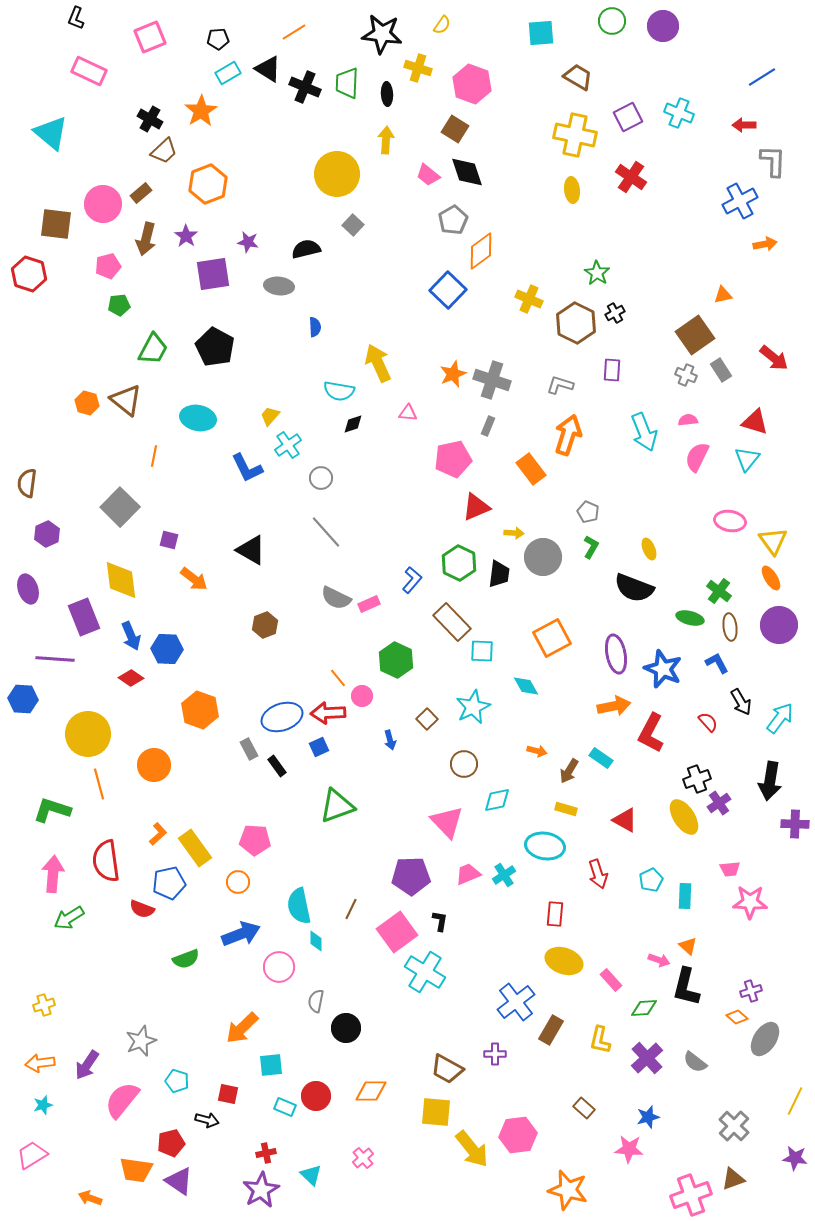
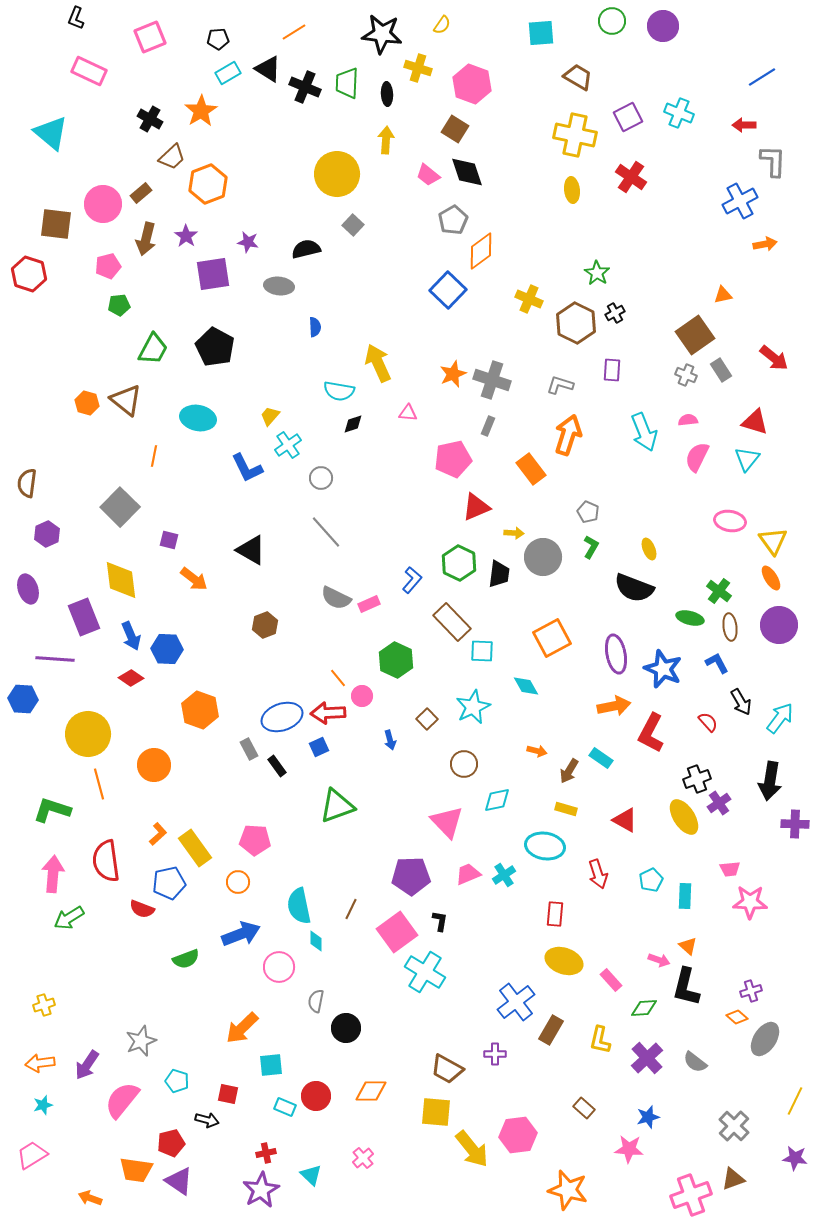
brown trapezoid at (164, 151): moved 8 px right, 6 px down
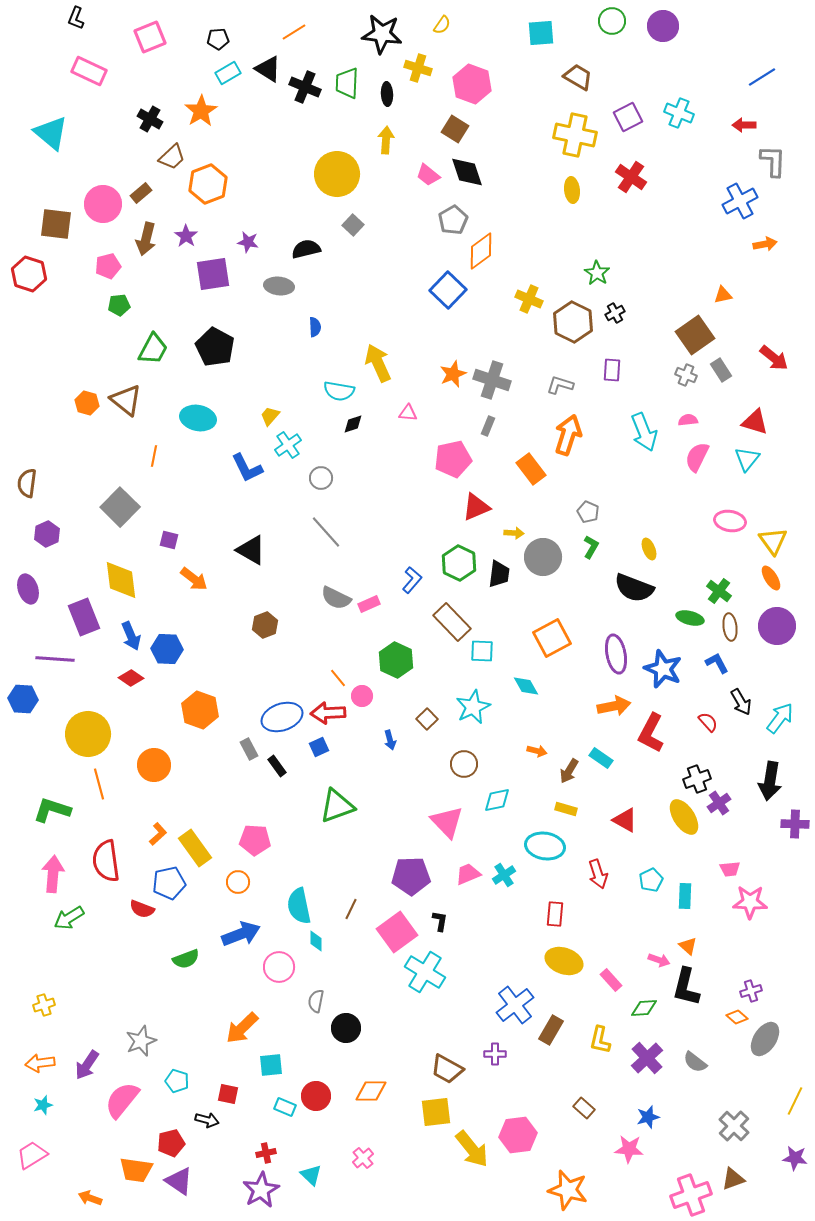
brown hexagon at (576, 323): moved 3 px left, 1 px up
purple circle at (779, 625): moved 2 px left, 1 px down
blue cross at (516, 1002): moved 1 px left, 3 px down
yellow square at (436, 1112): rotated 12 degrees counterclockwise
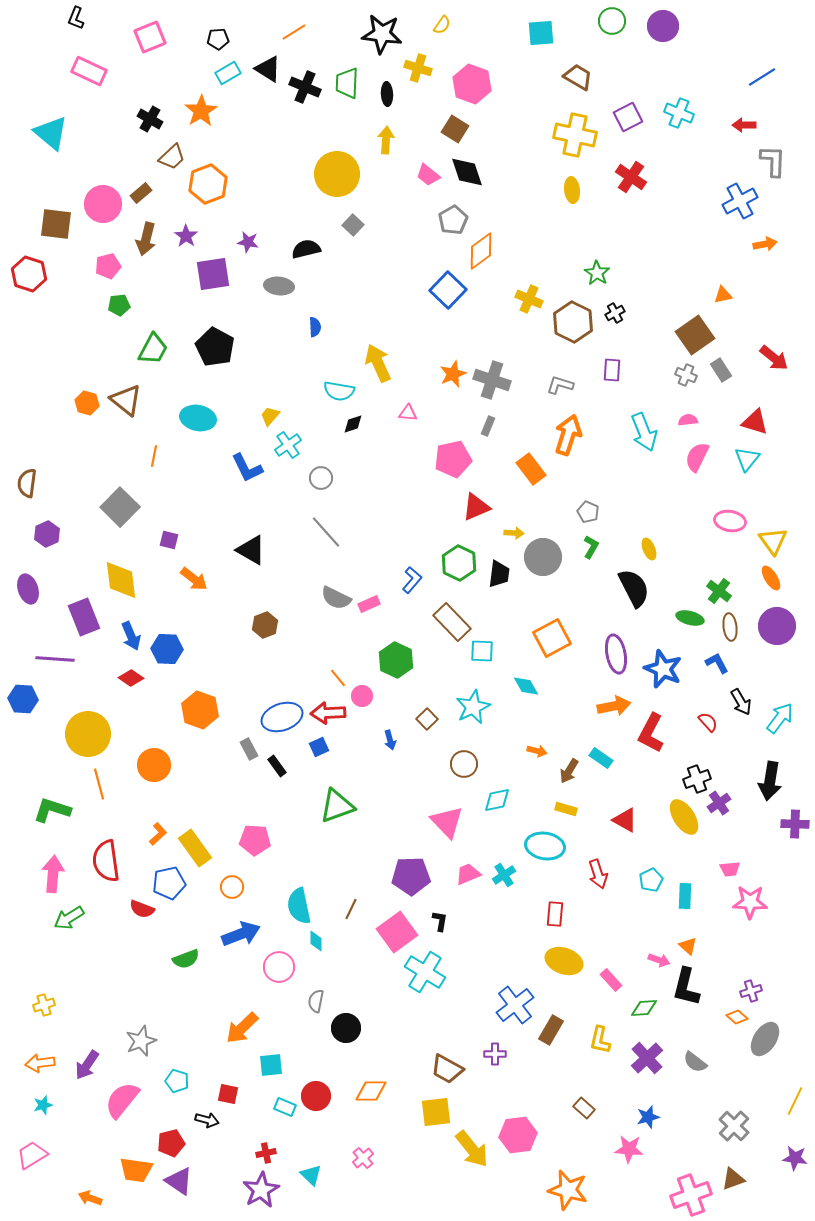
black semicircle at (634, 588): rotated 138 degrees counterclockwise
orange circle at (238, 882): moved 6 px left, 5 px down
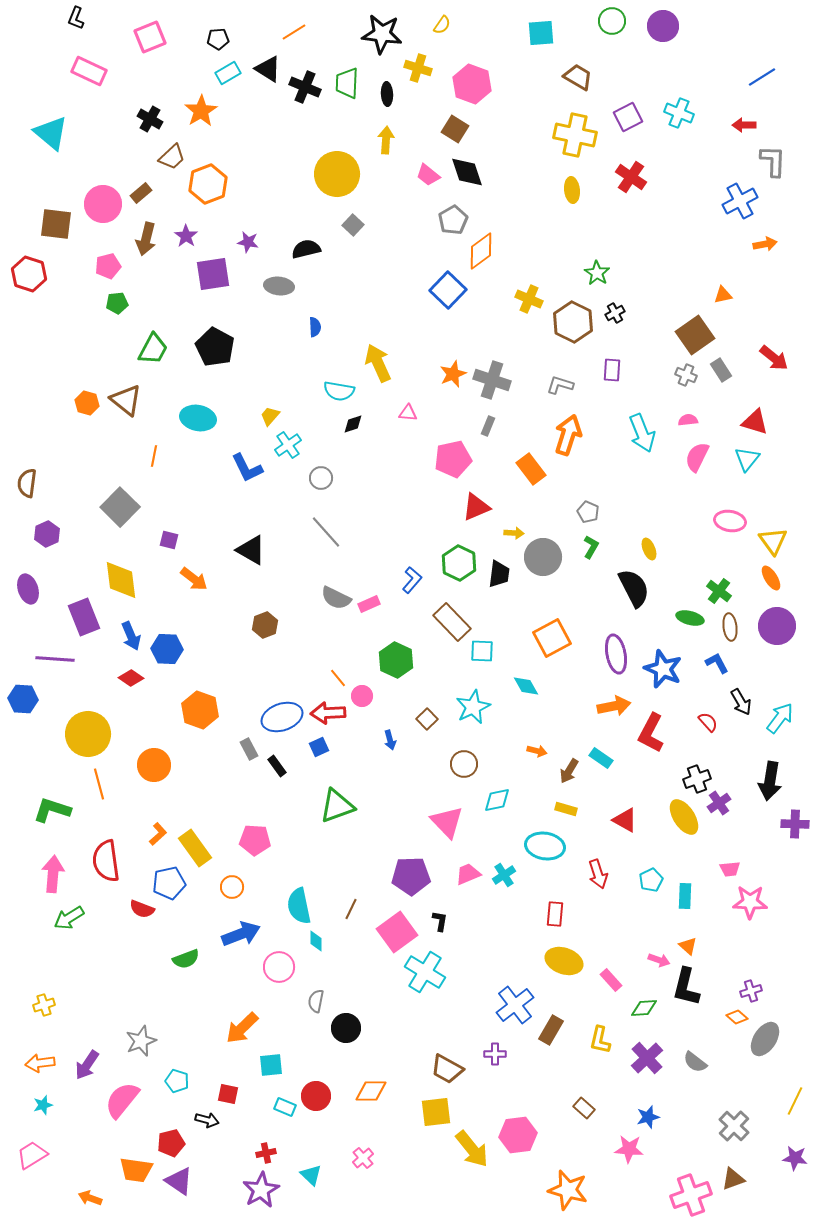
green pentagon at (119, 305): moved 2 px left, 2 px up
cyan arrow at (644, 432): moved 2 px left, 1 px down
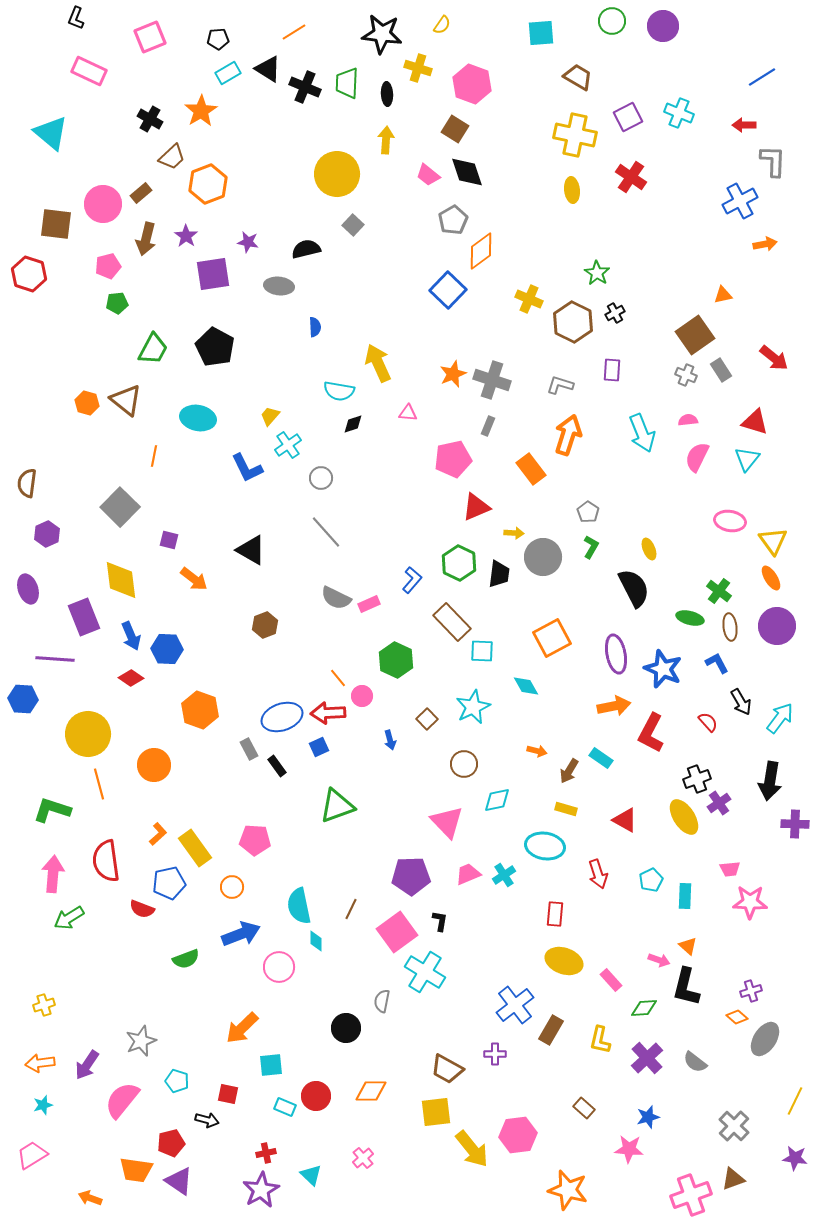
gray pentagon at (588, 512): rotated 10 degrees clockwise
gray semicircle at (316, 1001): moved 66 px right
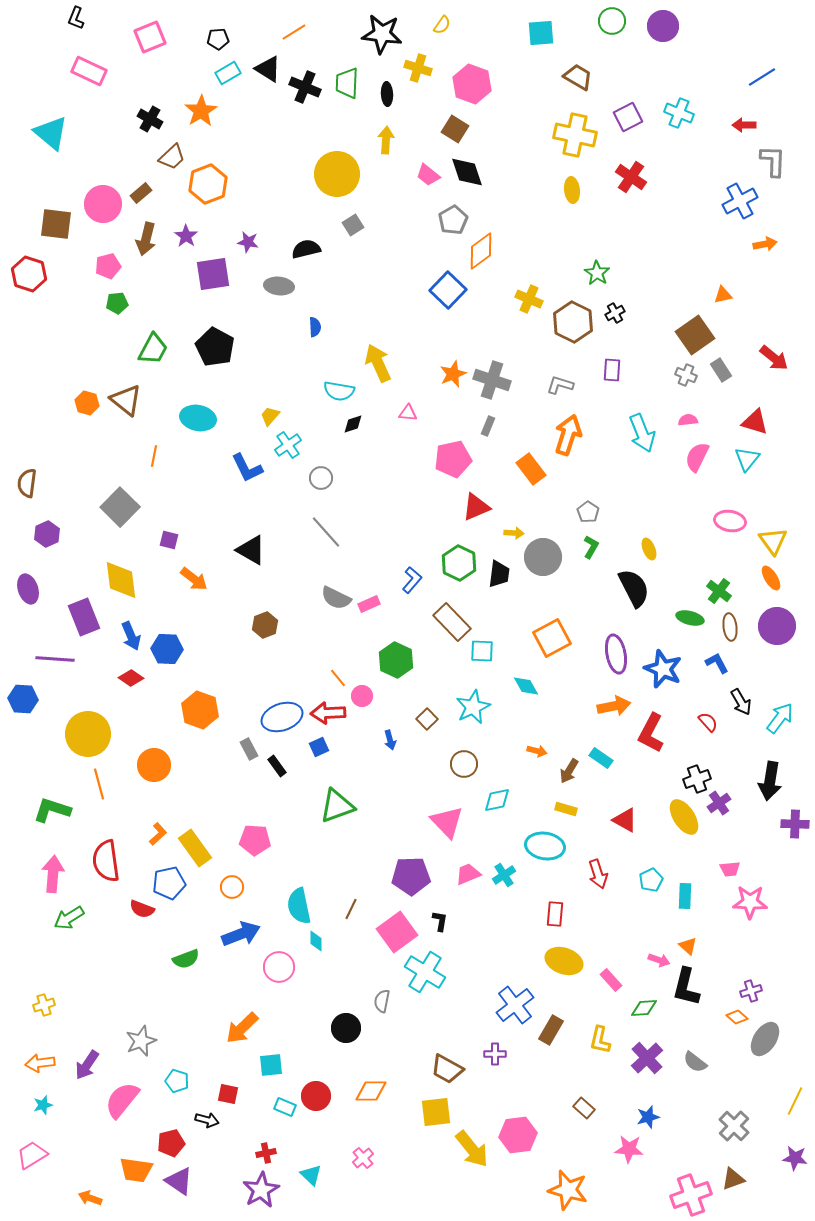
gray square at (353, 225): rotated 15 degrees clockwise
